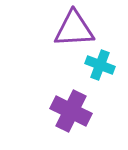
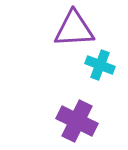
purple cross: moved 6 px right, 10 px down
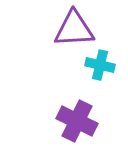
cyan cross: rotated 8 degrees counterclockwise
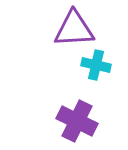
cyan cross: moved 4 px left
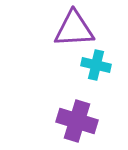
purple cross: rotated 9 degrees counterclockwise
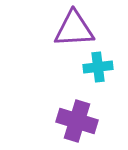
cyan cross: moved 2 px right, 2 px down; rotated 20 degrees counterclockwise
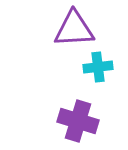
purple cross: moved 1 px right
